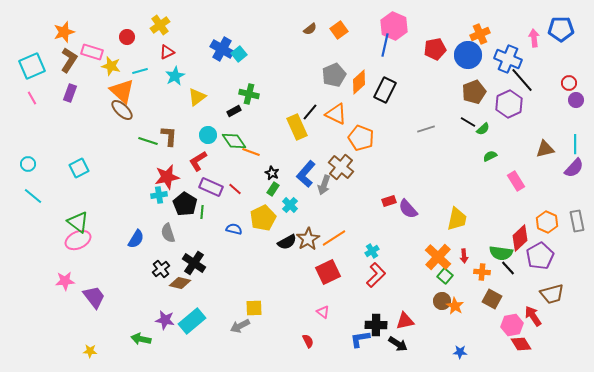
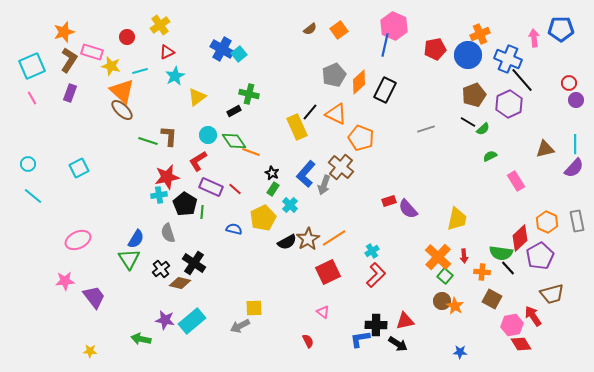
brown pentagon at (474, 92): moved 3 px down
green triangle at (78, 222): moved 51 px right, 37 px down; rotated 20 degrees clockwise
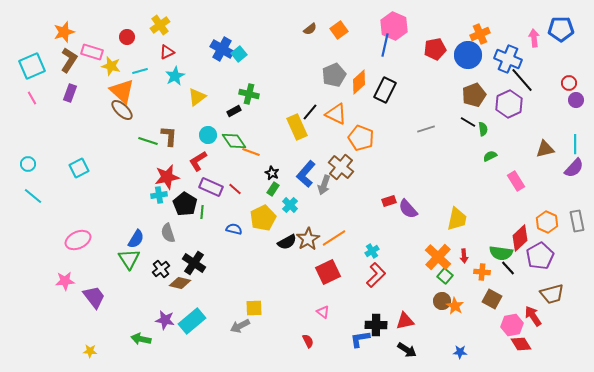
green semicircle at (483, 129): rotated 56 degrees counterclockwise
black arrow at (398, 344): moved 9 px right, 6 px down
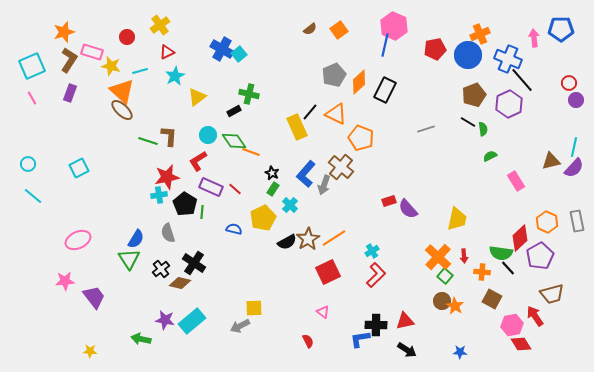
cyan line at (575, 144): moved 1 px left, 3 px down; rotated 12 degrees clockwise
brown triangle at (545, 149): moved 6 px right, 12 px down
red arrow at (533, 316): moved 2 px right
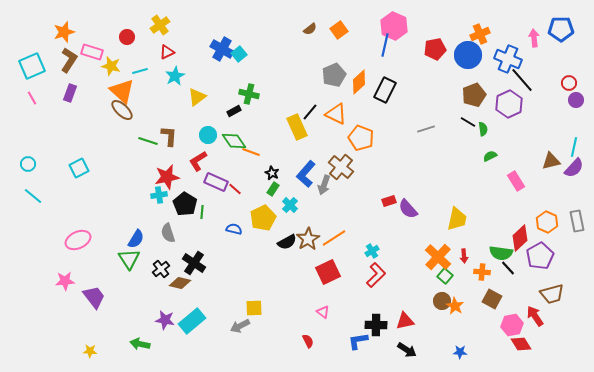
purple rectangle at (211, 187): moved 5 px right, 5 px up
green arrow at (141, 339): moved 1 px left, 5 px down
blue L-shape at (360, 339): moved 2 px left, 2 px down
